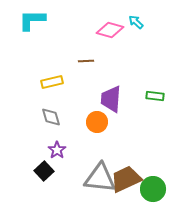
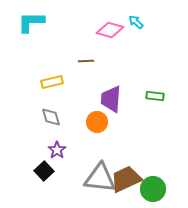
cyan L-shape: moved 1 px left, 2 px down
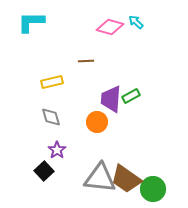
pink diamond: moved 3 px up
green rectangle: moved 24 px left; rotated 36 degrees counterclockwise
brown trapezoid: rotated 120 degrees counterclockwise
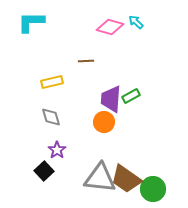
orange circle: moved 7 px right
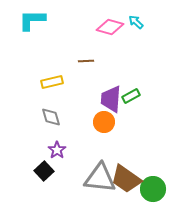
cyan L-shape: moved 1 px right, 2 px up
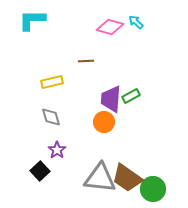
black square: moved 4 px left
brown trapezoid: moved 1 px right, 1 px up
